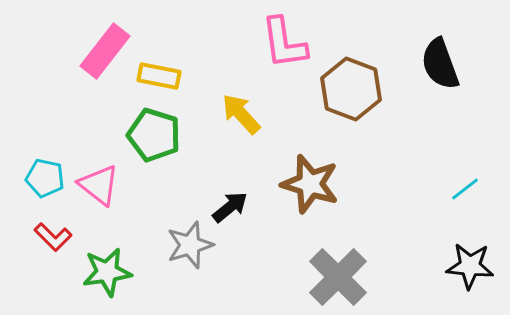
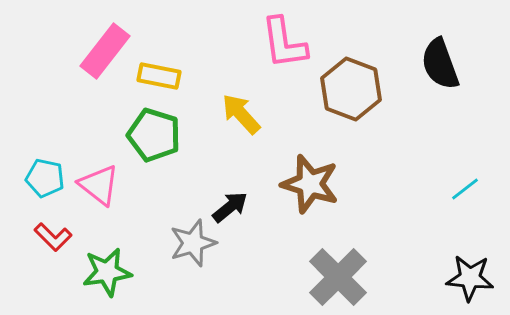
gray star: moved 3 px right, 2 px up
black star: moved 12 px down
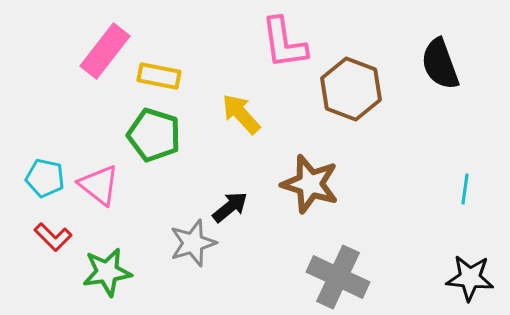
cyan line: rotated 44 degrees counterclockwise
gray cross: rotated 20 degrees counterclockwise
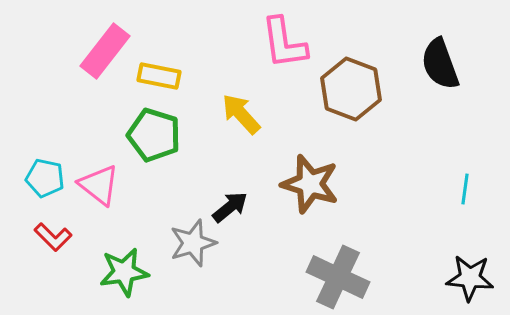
green star: moved 17 px right
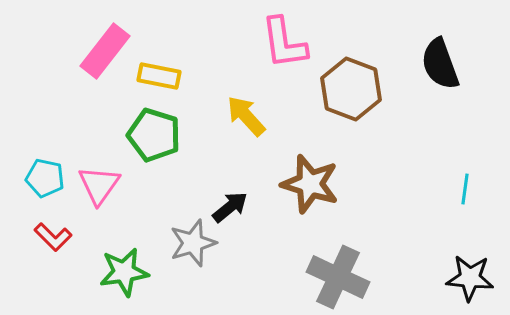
yellow arrow: moved 5 px right, 2 px down
pink triangle: rotated 27 degrees clockwise
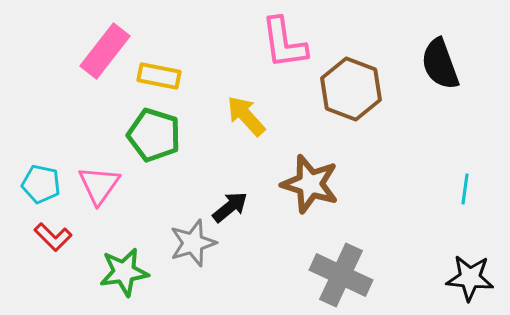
cyan pentagon: moved 4 px left, 6 px down
gray cross: moved 3 px right, 2 px up
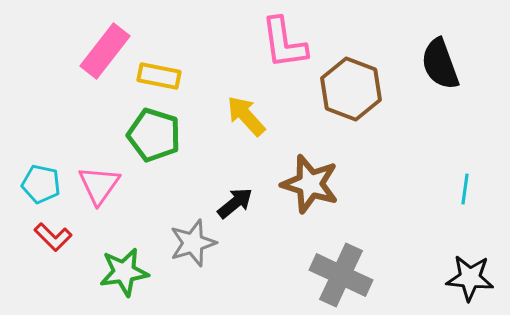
black arrow: moved 5 px right, 4 px up
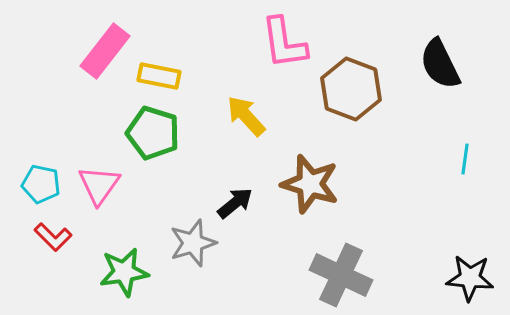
black semicircle: rotated 6 degrees counterclockwise
green pentagon: moved 1 px left, 2 px up
cyan line: moved 30 px up
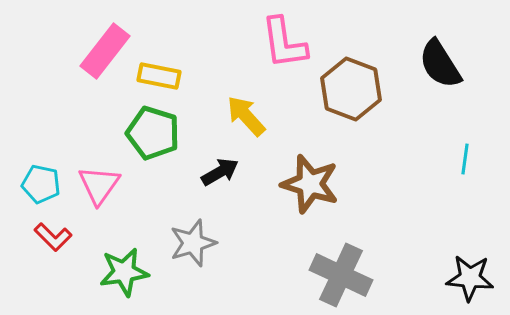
black semicircle: rotated 6 degrees counterclockwise
black arrow: moved 15 px left, 31 px up; rotated 9 degrees clockwise
